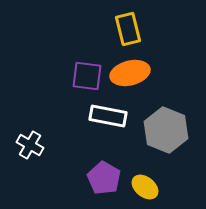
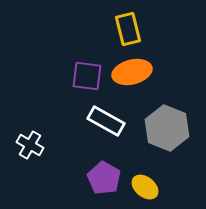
orange ellipse: moved 2 px right, 1 px up
white rectangle: moved 2 px left, 5 px down; rotated 18 degrees clockwise
gray hexagon: moved 1 px right, 2 px up
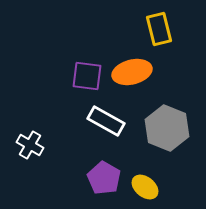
yellow rectangle: moved 31 px right
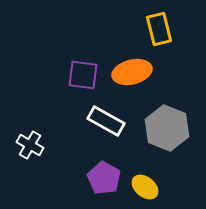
purple square: moved 4 px left, 1 px up
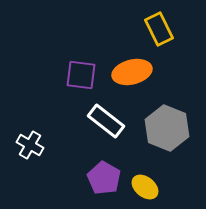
yellow rectangle: rotated 12 degrees counterclockwise
purple square: moved 2 px left
white rectangle: rotated 9 degrees clockwise
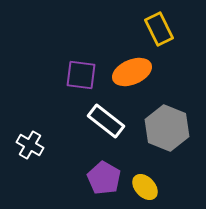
orange ellipse: rotated 9 degrees counterclockwise
yellow ellipse: rotated 8 degrees clockwise
